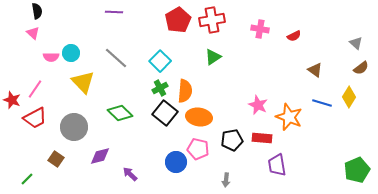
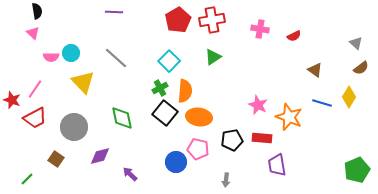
cyan square: moved 9 px right
green diamond: moved 2 px right, 5 px down; rotated 35 degrees clockwise
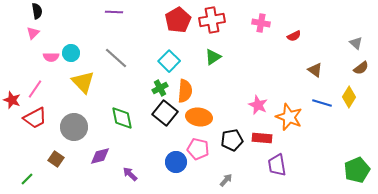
pink cross: moved 1 px right, 6 px up
pink triangle: rotated 32 degrees clockwise
gray arrow: rotated 144 degrees counterclockwise
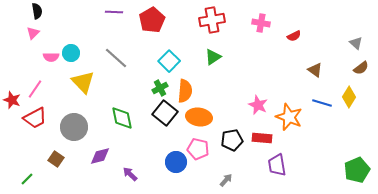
red pentagon: moved 26 px left
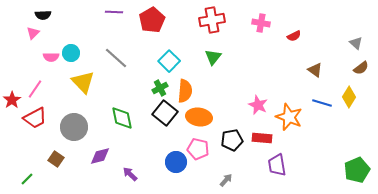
black semicircle: moved 6 px right, 4 px down; rotated 98 degrees clockwise
green triangle: rotated 18 degrees counterclockwise
red star: rotated 18 degrees clockwise
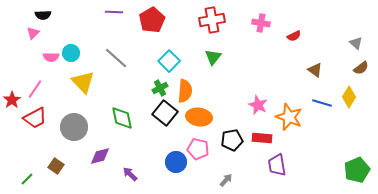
brown square: moved 7 px down
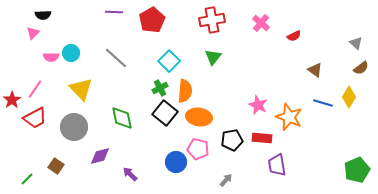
pink cross: rotated 30 degrees clockwise
yellow triangle: moved 2 px left, 7 px down
blue line: moved 1 px right
